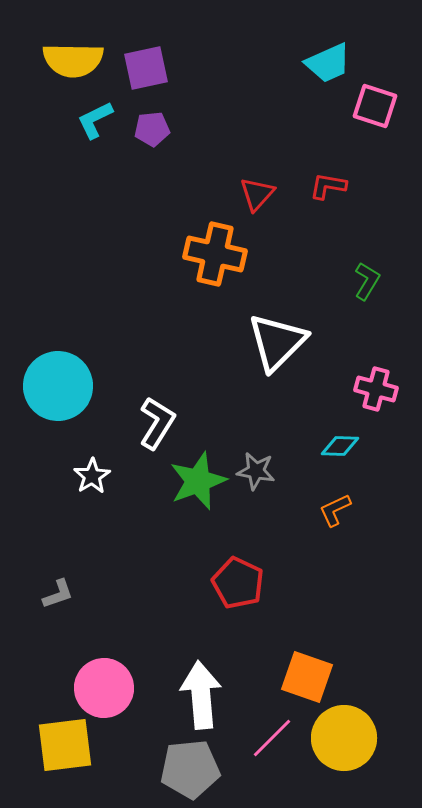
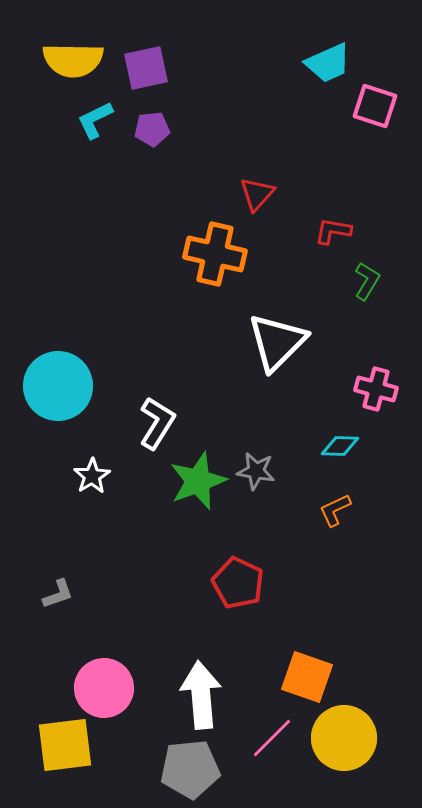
red L-shape: moved 5 px right, 45 px down
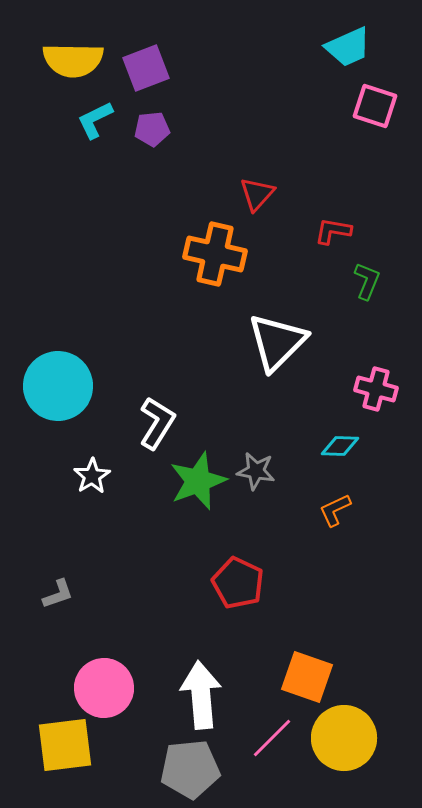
cyan trapezoid: moved 20 px right, 16 px up
purple square: rotated 9 degrees counterclockwise
green L-shape: rotated 9 degrees counterclockwise
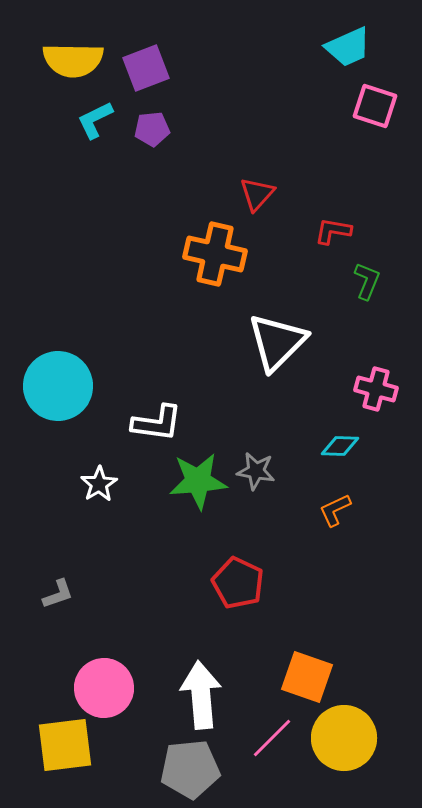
white L-shape: rotated 66 degrees clockwise
white star: moved 7 px right, 8 px down
green star: rotated 16 degrees clockwise
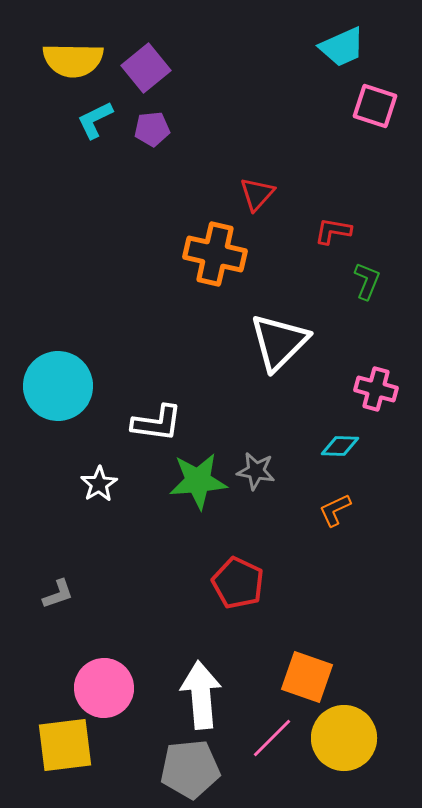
cyan trapezoid: moved 6 px left
purple square: rotated 18 degrees counterclockwise
white triangle: moved 2 px right
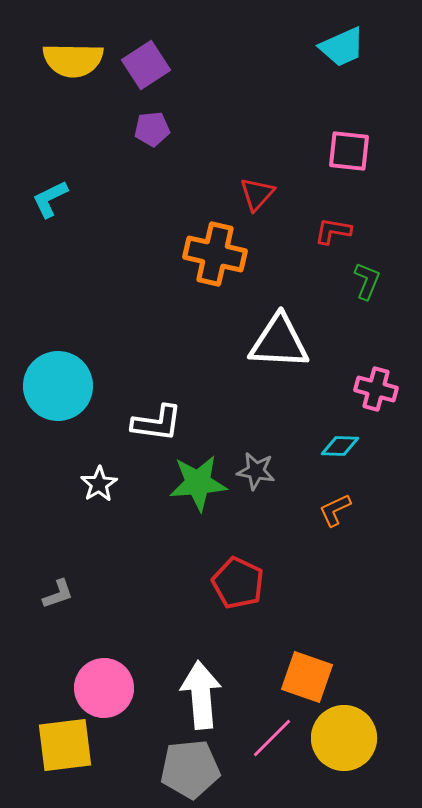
purple square: moved 3 px up; rotated 6 degrees clockwise
pink square: moved 26 px left, 45 px down; rotated 12 degrees counterclockwise
cyan L-shape: moved 45 px left, 79 px down
white triangle: rotated 48 degrees clockwise
green star: moved 2 px down
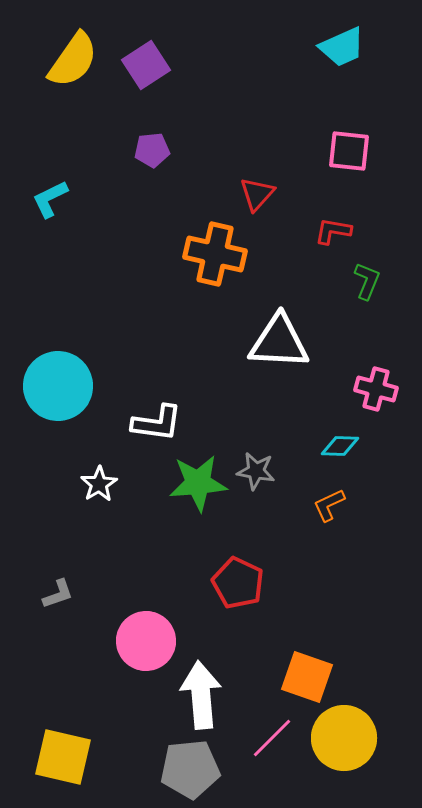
yellow semicircle: rotated 56 degrees counterclockwise
purple pentagon: moved 21 px down
orange L-shape: moved 6 px left, 5 px up
pink circle: moved 42 px right, 47 px up
yellow square: moved 2 px left, 12 px down; rotated 20 degrees clockwise
